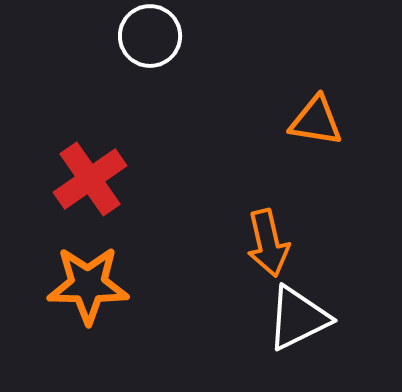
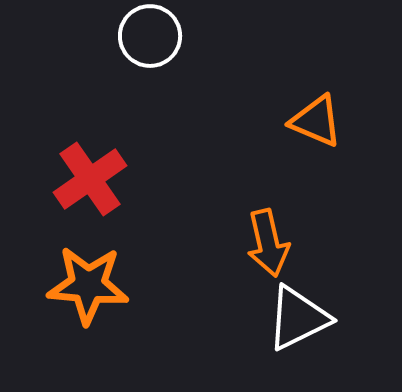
orange triangle: rotated 14 degrees clockwise
orange star: rotated 4 degrees clockwise
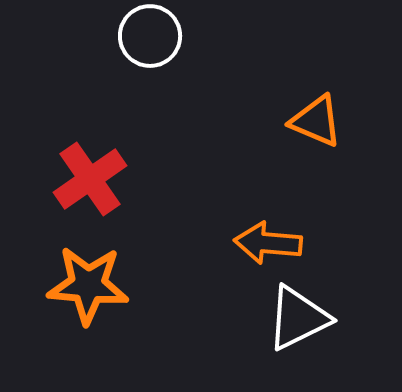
orange arrow: rotated 108 degrees clockwise
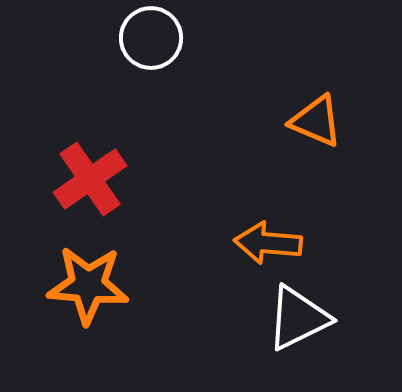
white circle: moved 1 px right, 2 px down
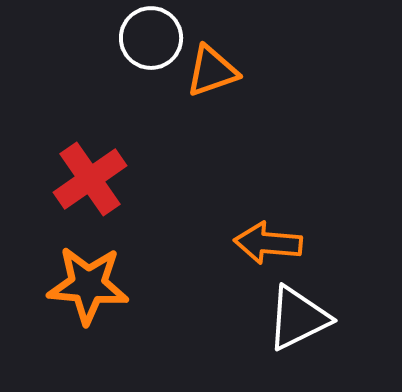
orange triangle: moved 104 px left, 50 px up; rotated 42 degrees counterclockwise
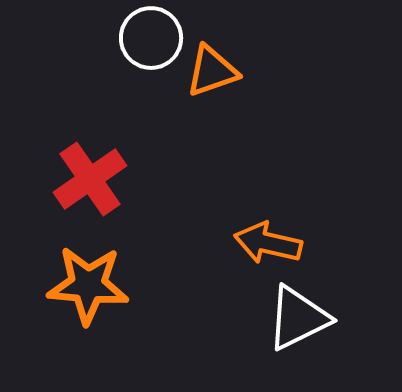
orange arrow: rotated 8 degrees clockwise
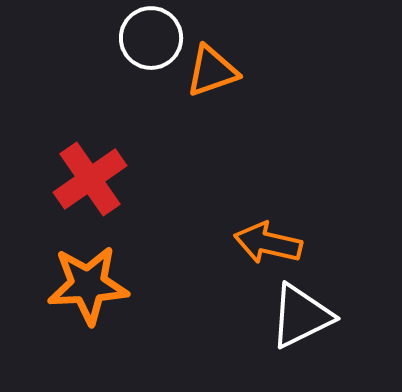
orange star: rotated 8 degrees counterclockwise
white triangle: moved 3 px right, 2 px up
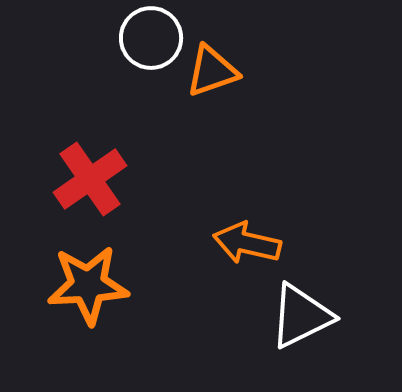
orange arrow: moved 21 px left
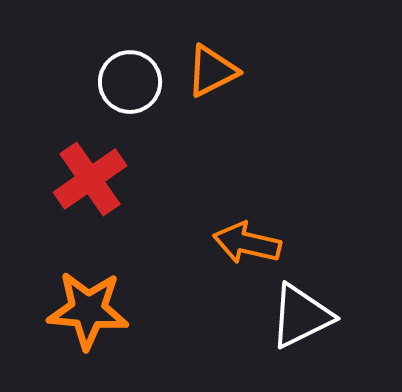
white circle: moved 21 px left, 44 px down
orange triangle: rotated 8 degrees counterclockwise
orange star: moved 25 px down; rotated 8 degrees clockwise
